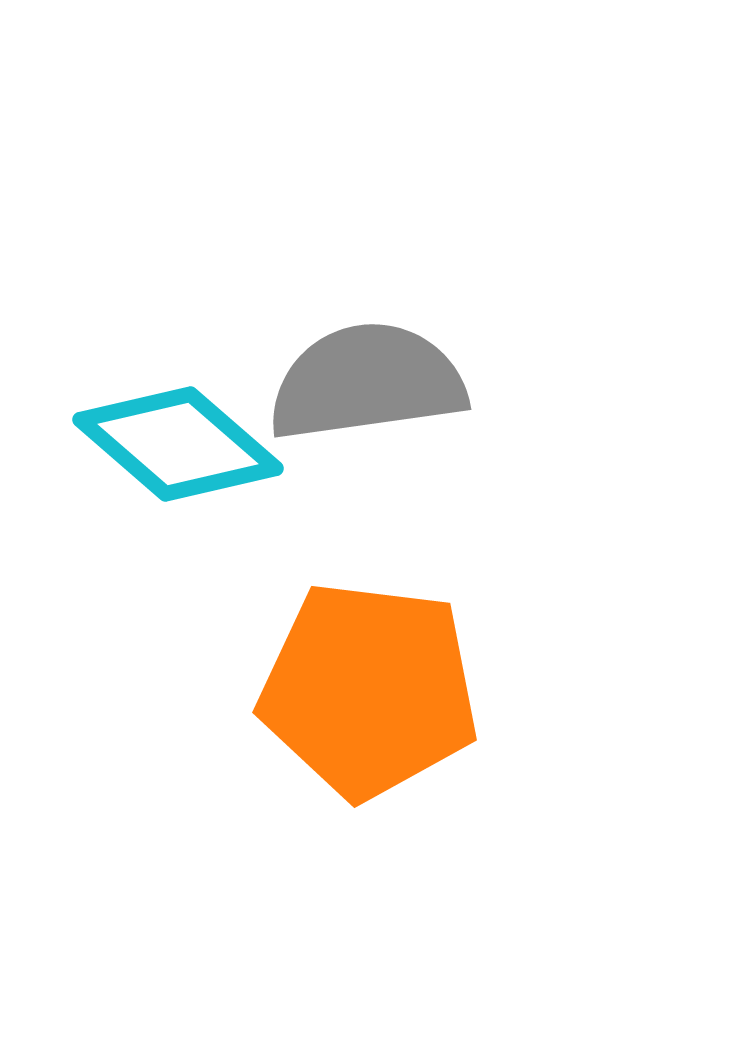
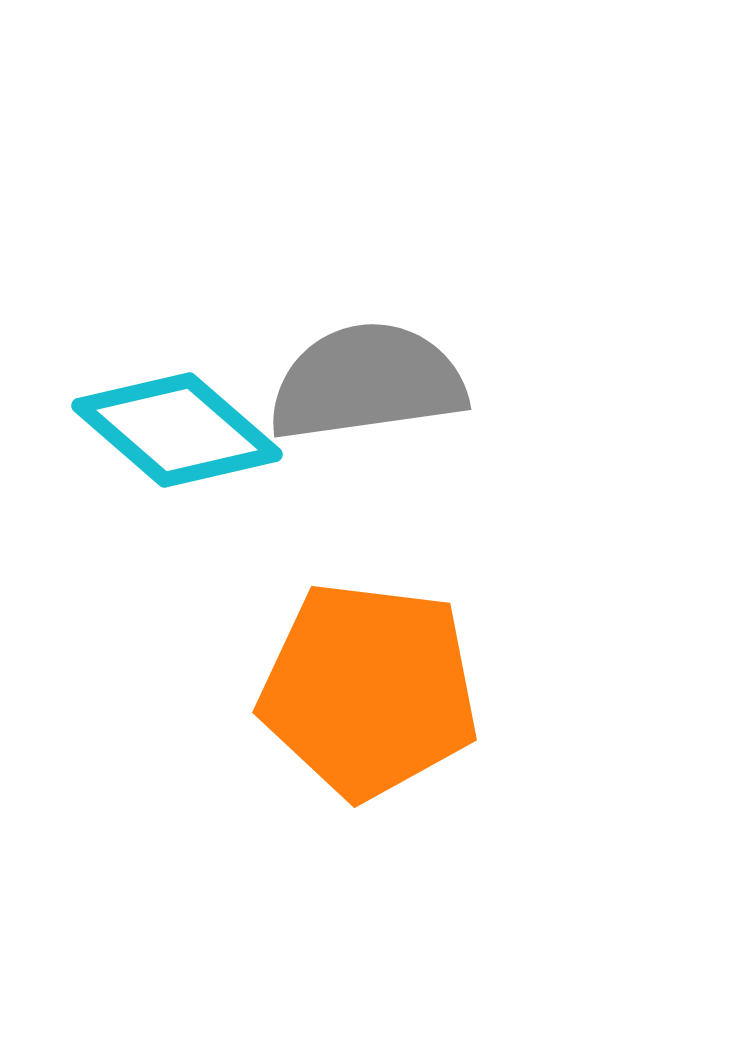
cyan diamond: moved 1 px left, 14 px up
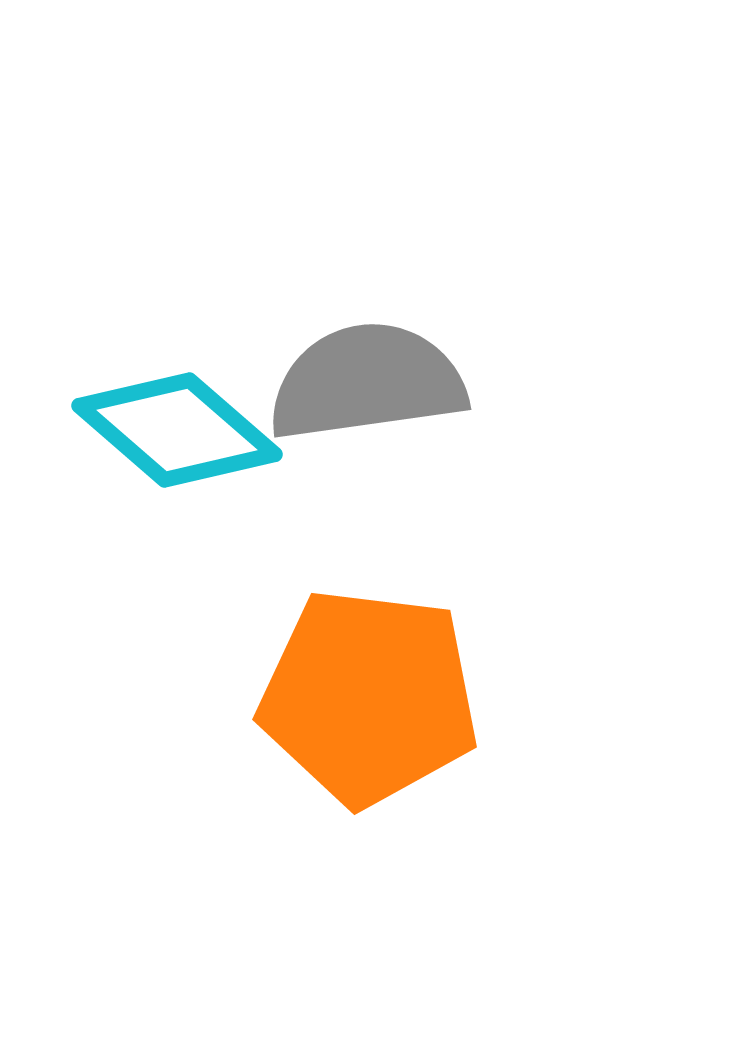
orange pentagon: moved 7 px down
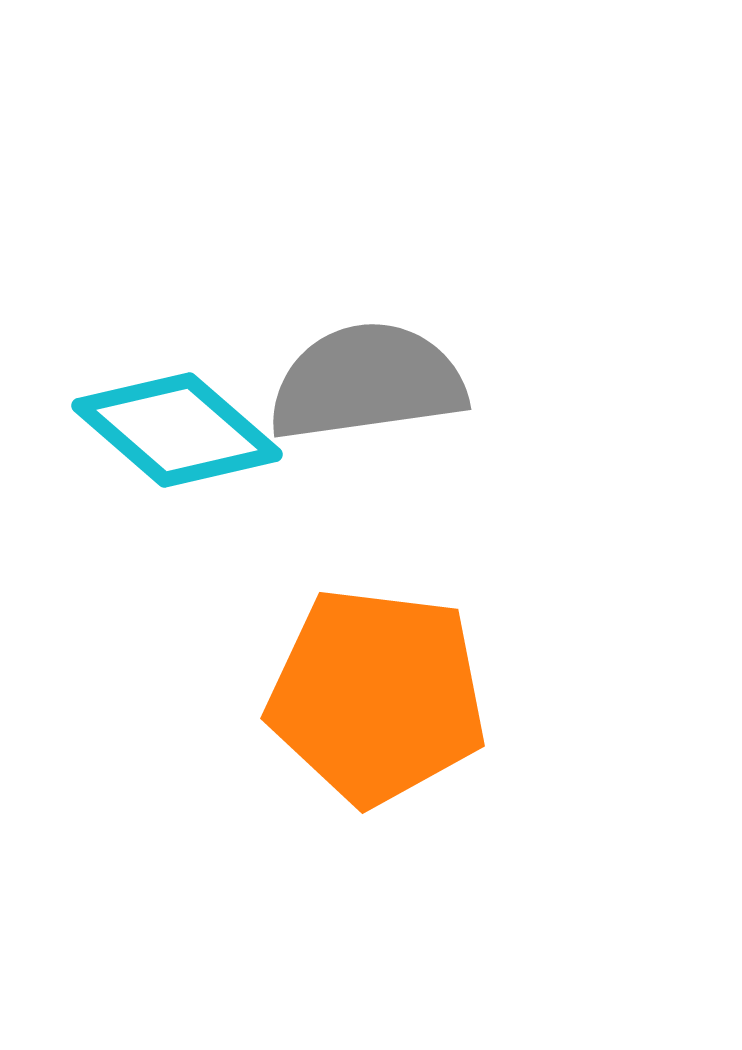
orange pentagon: moved 8 px right, 1 px up
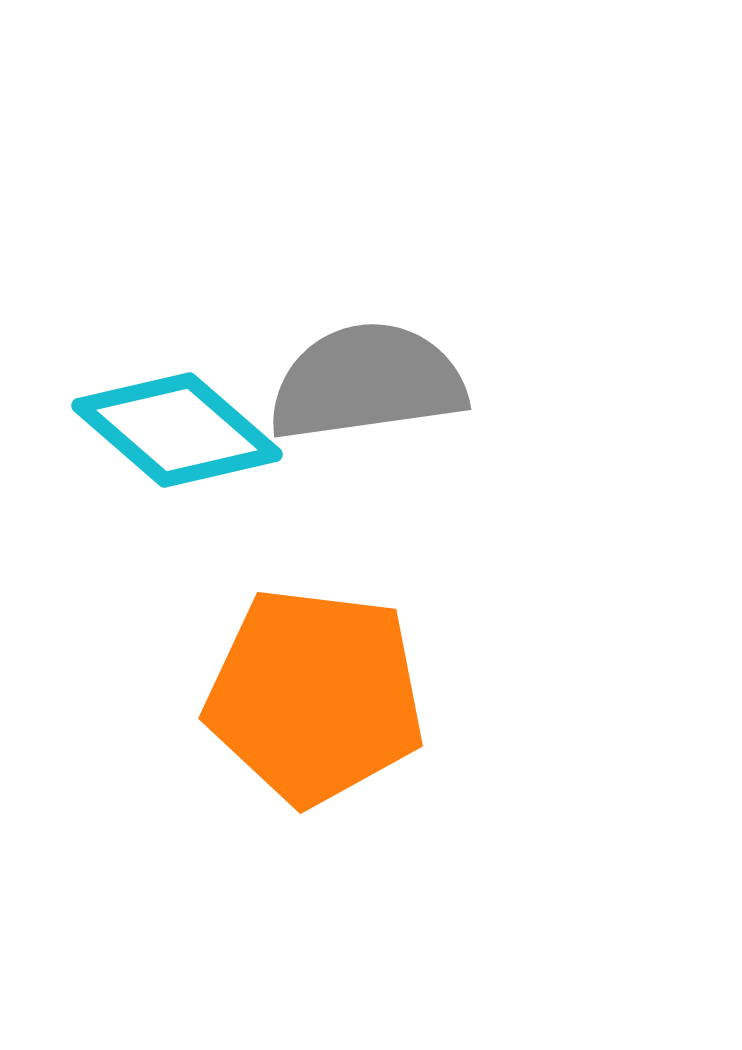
orange pentagon: moved 62 px left
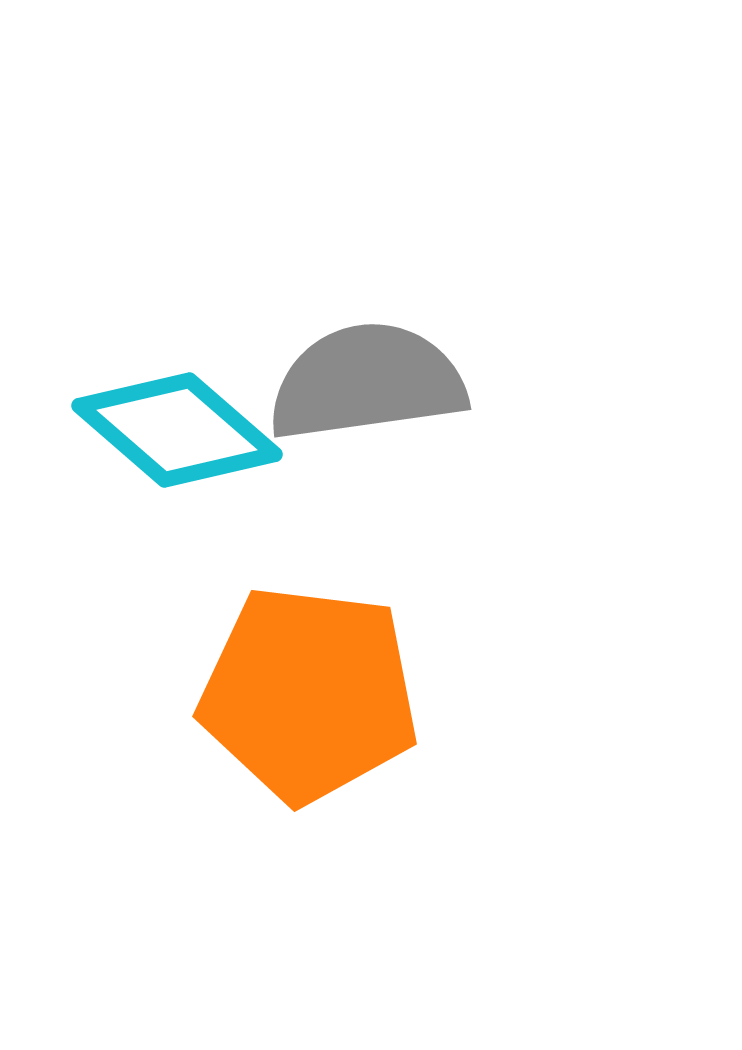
orange pentagon: moved 6 px left, 2 px up
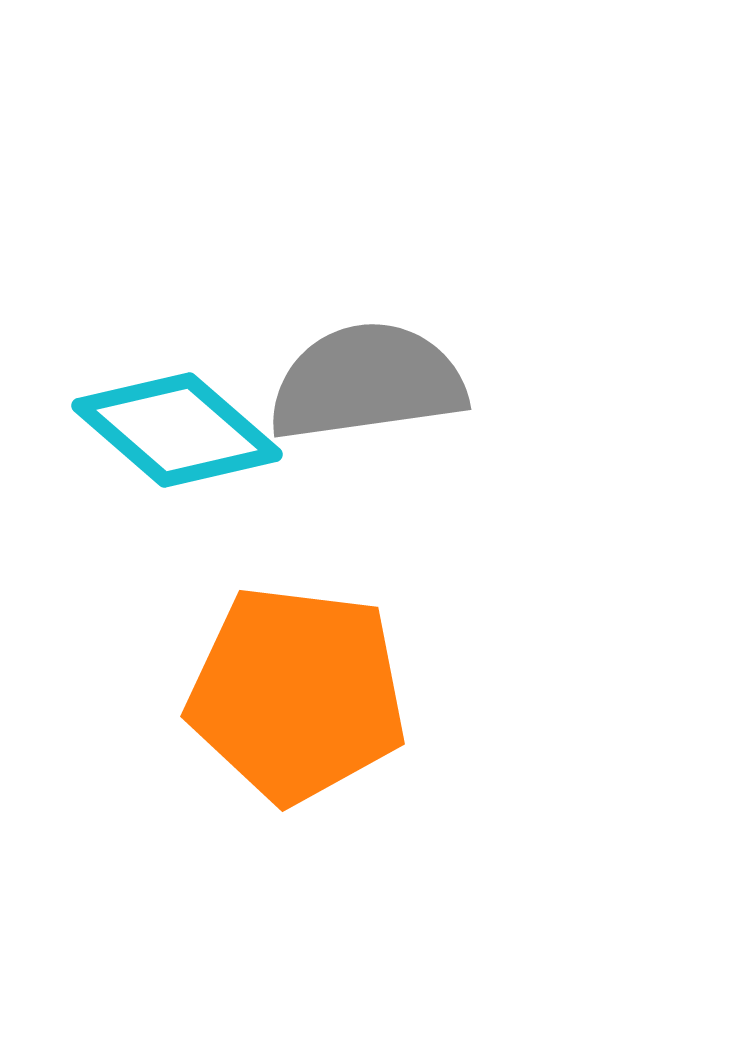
orange pentagon: moved 12 px left
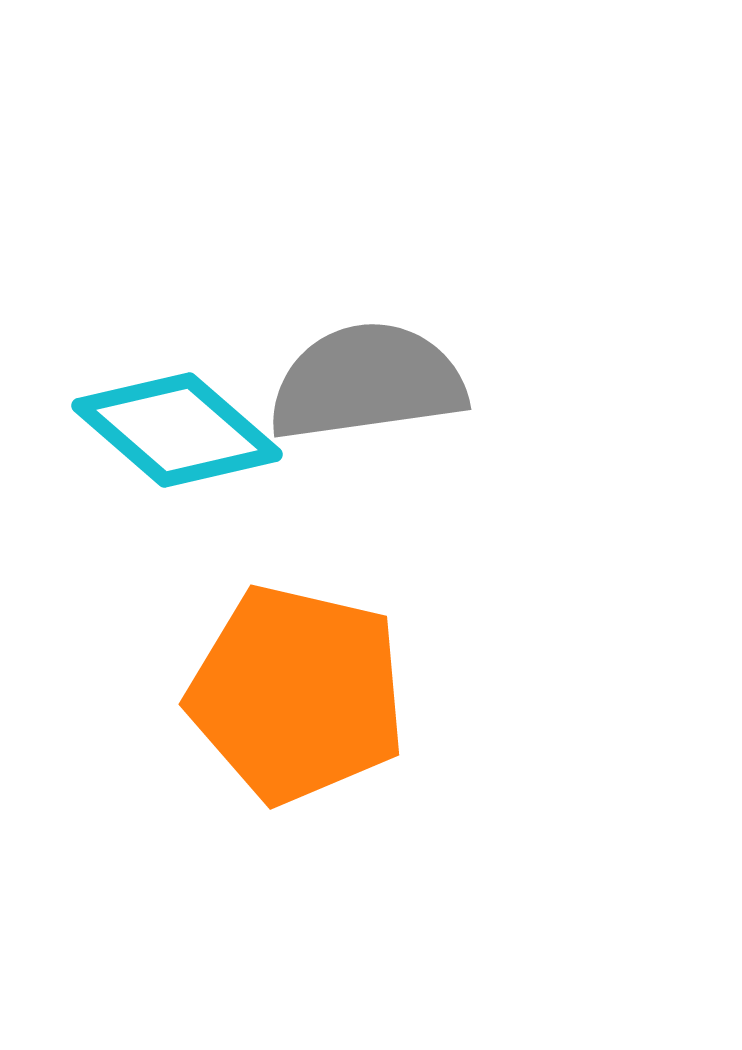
orange pentagon: rotated 6 degrees clockwise
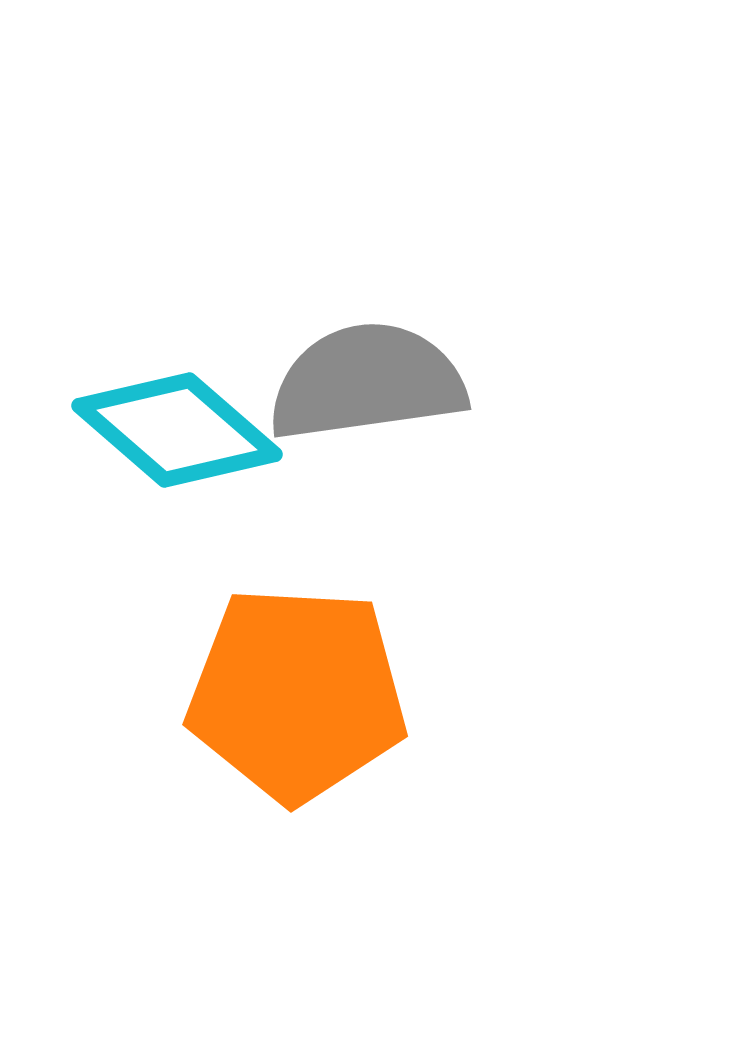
orange pentagon: rotated 10 degrees counterclockwise
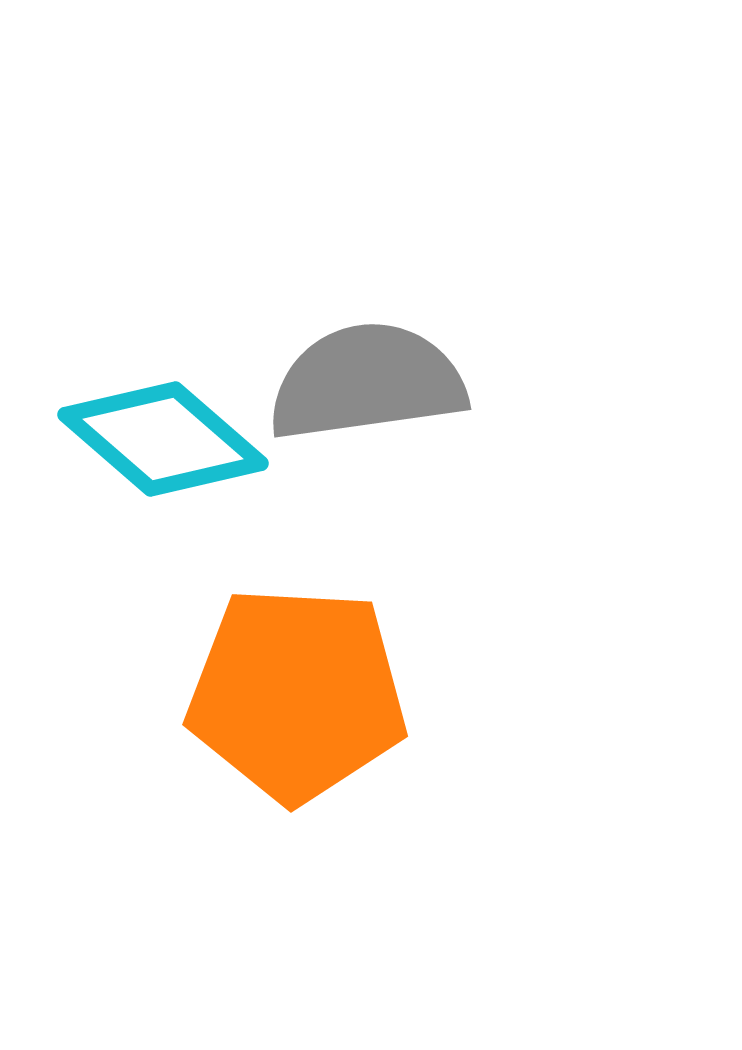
cyan diamond: moved 14 px left, 9 px down
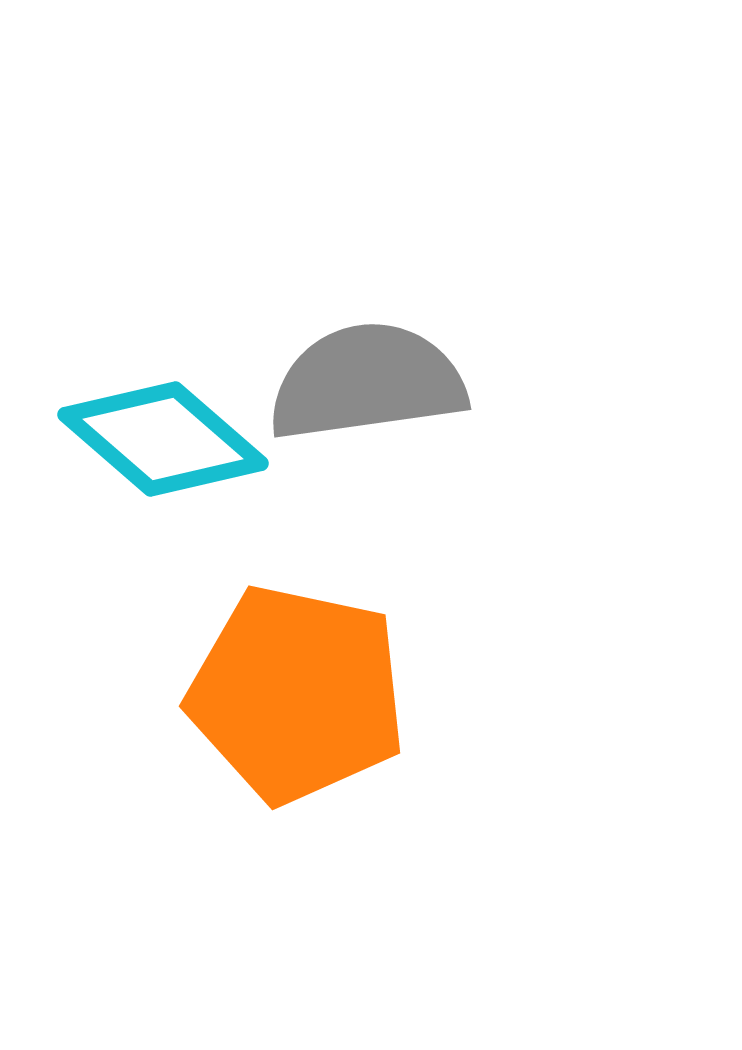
orange pentagon: rotated 9 degrees clockwise
